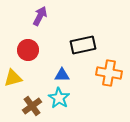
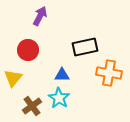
black rectangle: moved 2 px right, 2 px down
yellow triangle: rotated 36 degrees counterclockwise
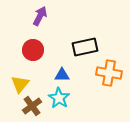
red circle: moved 5 px right
yellow triangle: moved 7 px right, 6 px down
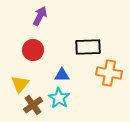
black rectangle: moved 3 px right; rotated 10 degrees clockwise
brown cross: moved 1 px right, 1 px up
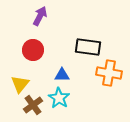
black rectangle: rotated 10 degrees clockwise
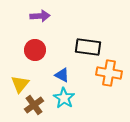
purple arrow: rotated 60 degrees clockwise
red circle: moved 2 px right
blue triangle: rotated 28 degrees clockwise
cyan star: moved 5 px right
brown cross: moved 1 px right
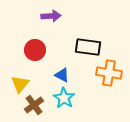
purple arrow: moved 11 px right
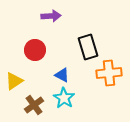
black rectangle: rotated 65 degrees clockwise
orange cross: rotated 15 degrees counterclockwise
yellow triangle: moved 6 px left, 3 px up; rotated 18 degrees clockwise
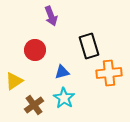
purple arrow: rotated 72 degrees clockwise
black rectangle: moved 1 px right, 1 px up
blue triangle: moved 3 px up; rotated 42 degrees counterclockwise
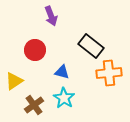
black rectangle: moved 2 px right; rotated 35 degrees counterclockwise
blue triangle: rotated 28 degrees clockwise
